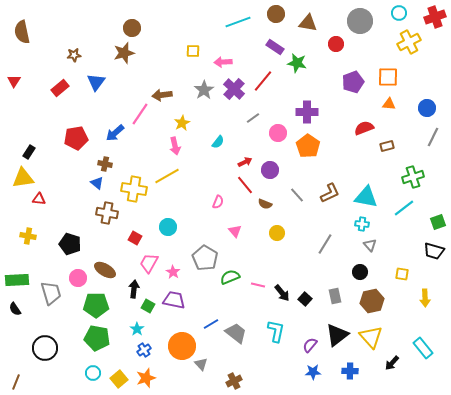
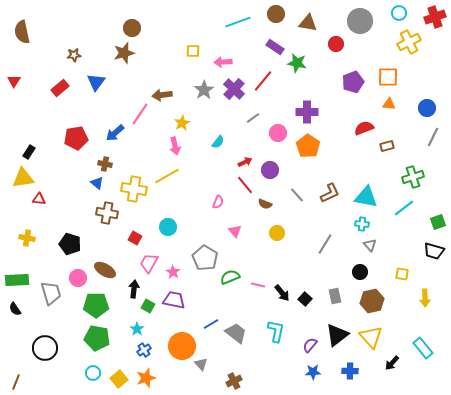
yellow cross at (28, 236): moved 1 px left, 2 px down
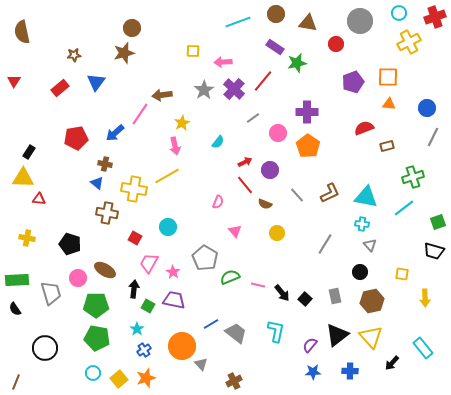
green star at (297, 63): rotated 24 degrees counterclockwise
yellow triangle at (23, 178): rotated 10 degrees clockwise
